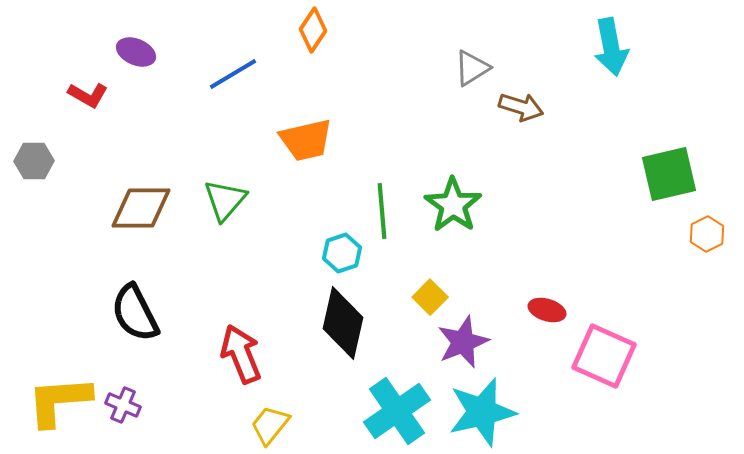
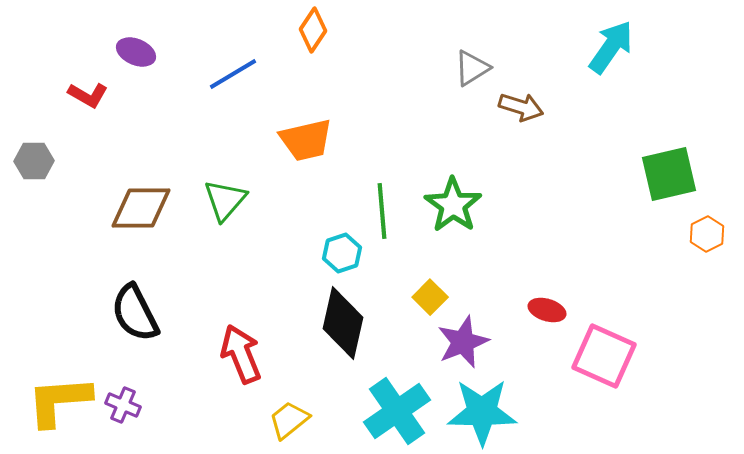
cyan arrow: rotated 134 degrees counterclockwise
cyan star: rotated 14 degrees clockwise
yellow trapezoid: moved 19 px right, 5 px up; rotated 12 degrees clockwise
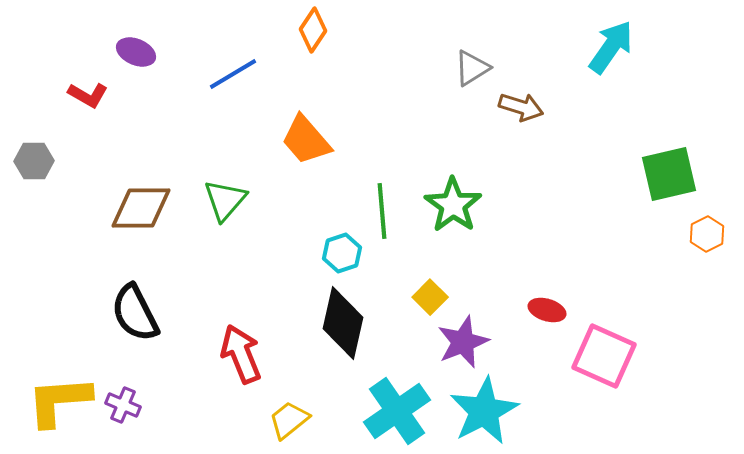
orange trapezoid: rotated 62 degrees clockwise
cyan star: moved 2 px right, 1 px up; rotated 28 degrees counterclockwise
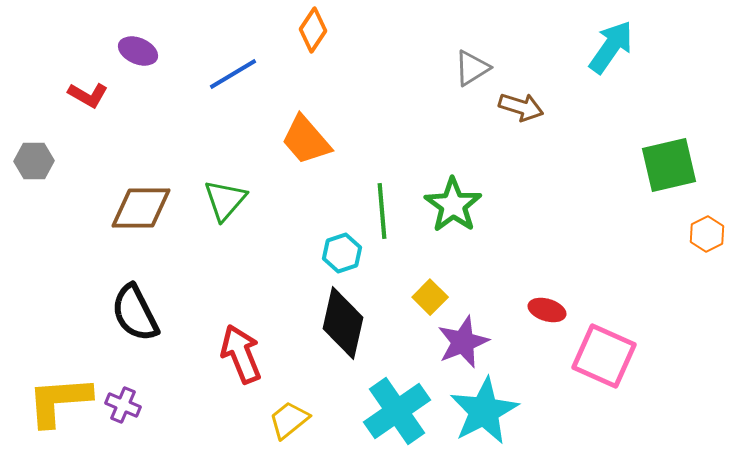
purple ellipse: moved 2 px right, 1 px up
green square: moved 9 px up
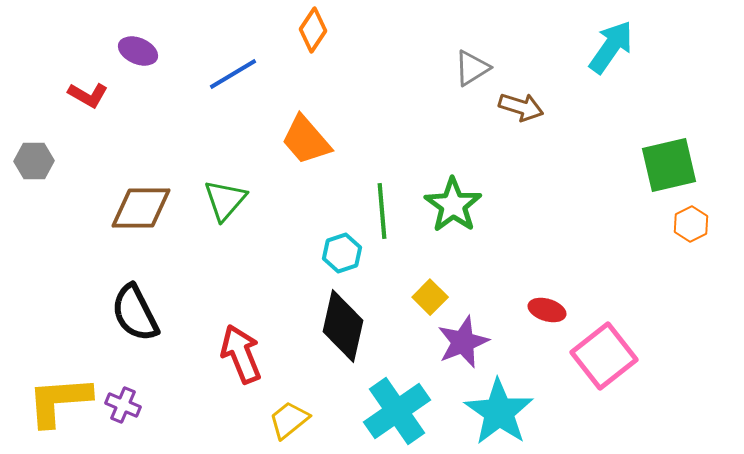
orange hexagon: moved 16 px left, 10 px up
black diamond: moved 3 px down
pink square: rotated 28 degrees clockwise
cyan star: moved 15 px right, 1 px down; rotated 10 degrees counterclockwise
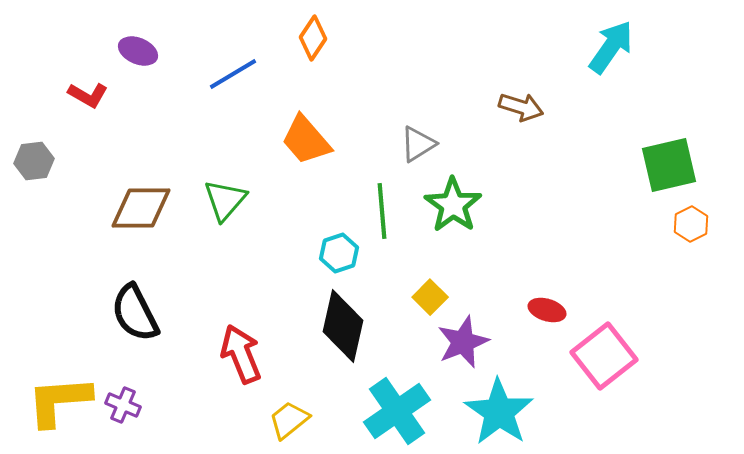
orange diamond: moved 8 px down
gray triangle: moved 54 px left, 76 px down
gray hexagon: rotated 6 degrees counterclockwise
cyan hexagon: moved 3 px left
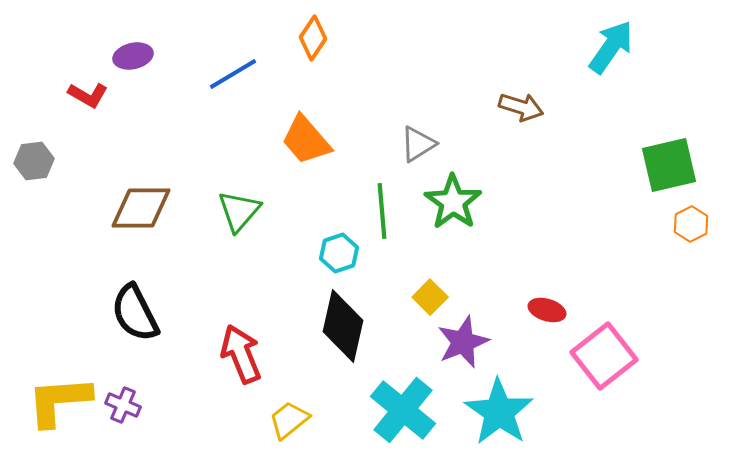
purple ellipse: moved 5 px left, 5 px down; rotated 36 degrees counterclockwise
green triangle: moved 14 px right, 11 px down
green star: moved 3 px up
cyan cross: moved 6 px right, 1 px up; rotated 16 degrees counterclockwise
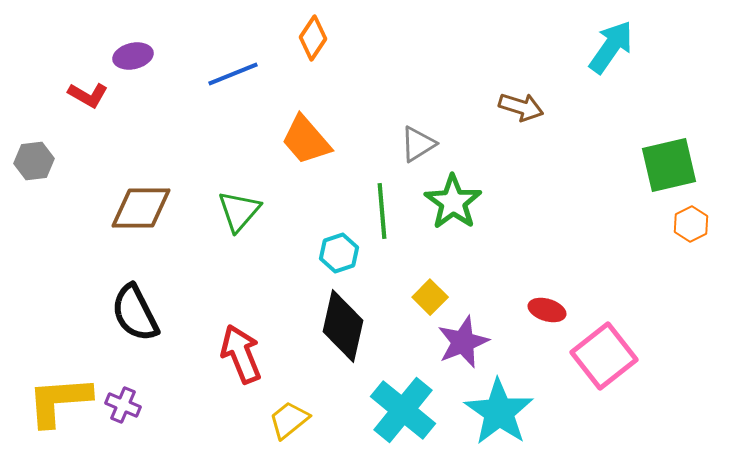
blue line: rotated 9 degrees clockwise
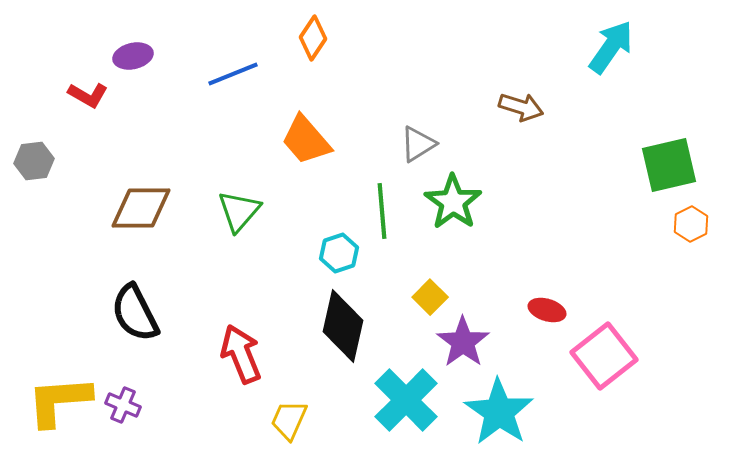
purple star: rotated 14 degrees counterclockwise
cyan cross: moved 3 px right, 10 px up; rotated 6 degrees clockwise
yellow trapezoid: rotated 27 degrees counterclockwise
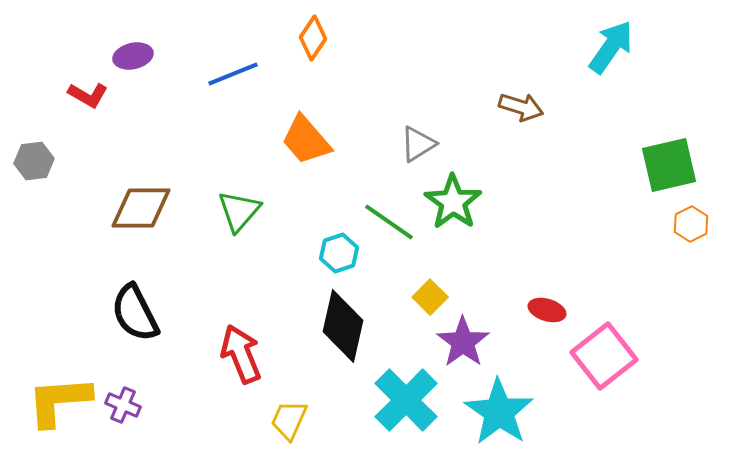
green line: moved 7 px right, 11 px down; rotated 50 degrees counterclockwise
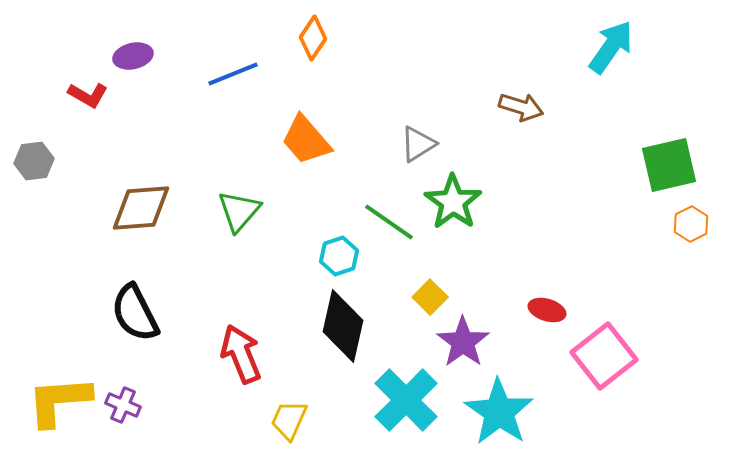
brown diamond: rotated 4 degrees counterclockwise
cyan hexagon: moved 3 px down
